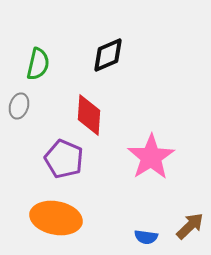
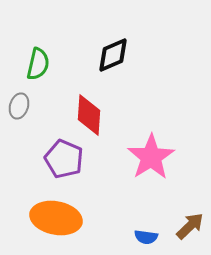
black diamond: moved 5 px right
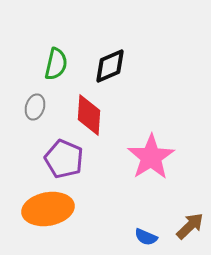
black diamond: moved 3 px left, 11 px down
green semicircle: moved 18 px right
gray ellipse: moved 16 px right, 1 px down
orange ellipse: moved 8 px left, 9 px up; rotated 21 degrees counterclockwise
blue semicircle: rotated 15 degrees clockwise
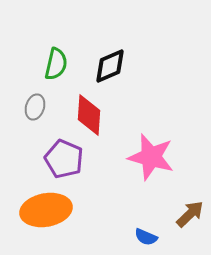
pink star: rotated 24 degrees counterclockwise
orange ellipse: moved 2 px left, 1 px down
brown arrow: moved 12 px up
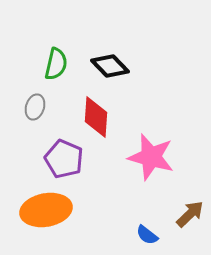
black diamond: rotated 69 degrees clockwise
red diamond: moved 7 px right, 2 px down
blue semicircle: moved 1 px right, 2 px up; rotated 15 degrees clockwise
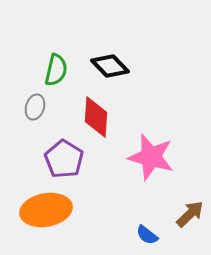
green semicircle: moved 6 px down
purple pentagon: rotated 9 degrees clockwise
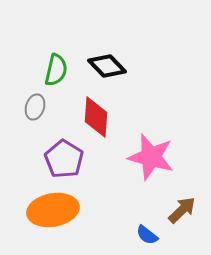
black diamond: moved 3 px left
orange ellipse: moved 7 px right
brown arrow: moved 8 px left, 4 px up
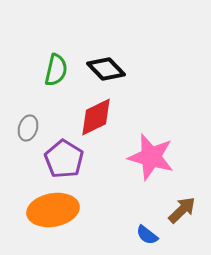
black diamond: moved 1 px left, 3 px down
gray ellipse: moved 7 px left, 21 px down
red diamond: rotated 60 degrees clockwise
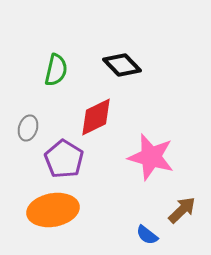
black diamond: moved 16 px right, 4 px up
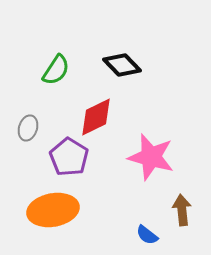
green semicircle: rotated 20 degrees clockwise
purple pentagon: moved 5 px right, 2 px up
brown arrow: rotated 52 degrees counterclockwise
